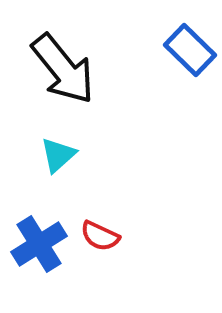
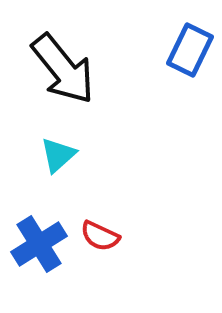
blue rectangle: rotated 72 degrees clockwise
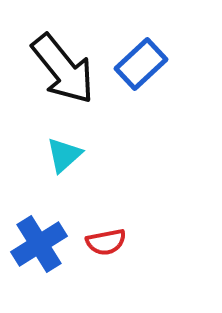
blue rectangle: moved 49 px left, 14 px down; rotated 21 degrees clockwise
cyan triangle: moved 6 px right
red semicircle: moved 6 px right, 6 px down; rotated 36 degrees counterclockwise
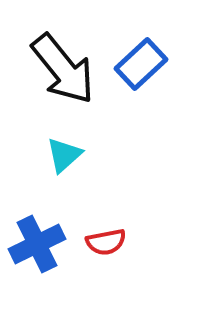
blue cross: moved 2 px left; rotated 6 degrees clockwise
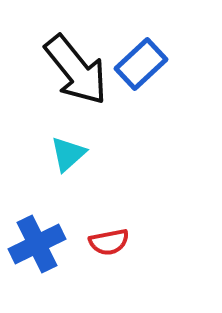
black arrow: moved 13 px right, 1 px down
cyan triangle: moved 4 px right, 1 px up
red semicircle: moved 3 px right
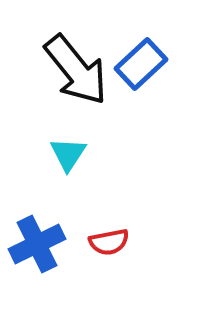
cyan triangle: rotated 15 degrees counterclockwise
